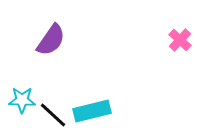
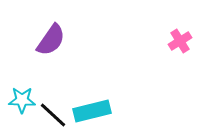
pink cross: moved 1 px down; rotated 15 degrees clockwise
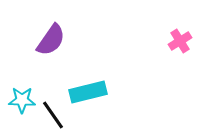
cyan rectangle: moved 4 px left, 19 px up
black line: rotated 12 degrees clockwise
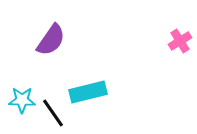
black line: moved 2 px up
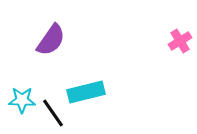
cyan rectangle: moved 2 px left
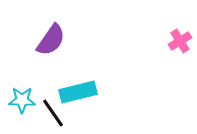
cyan rectangle: moved 8 px left
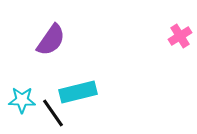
pink cross: moved 5 px up
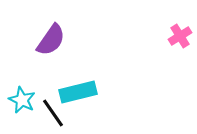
cyan star: rotated 24 degrees clockwise
